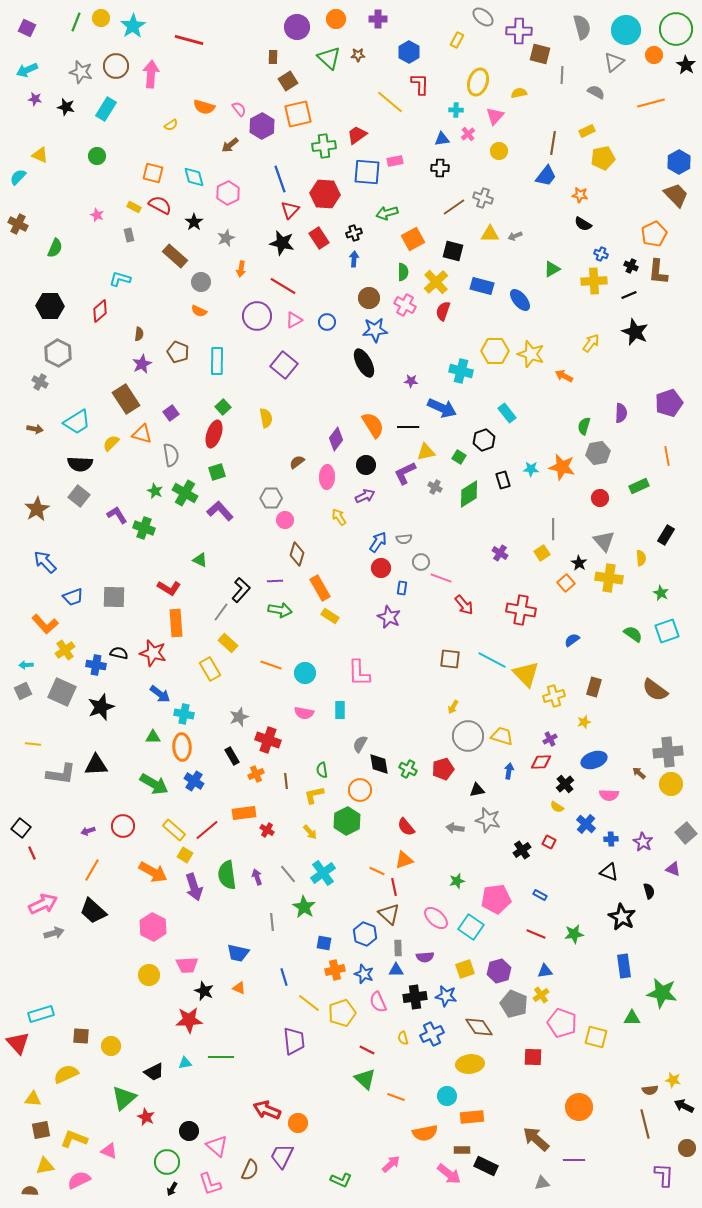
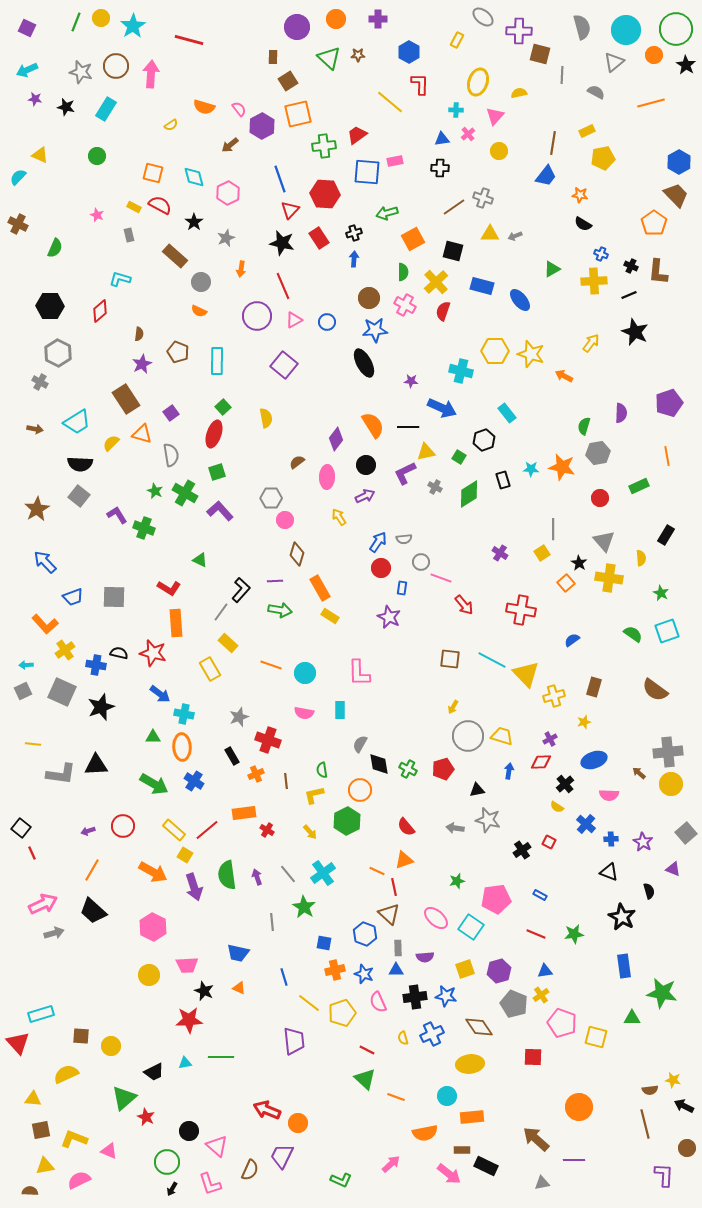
orange pentagon at (654, 234): moved 11 px up; rotated 10 degrees counterclockwise
red line at (283, 286): rotated 36 degrees clockwise
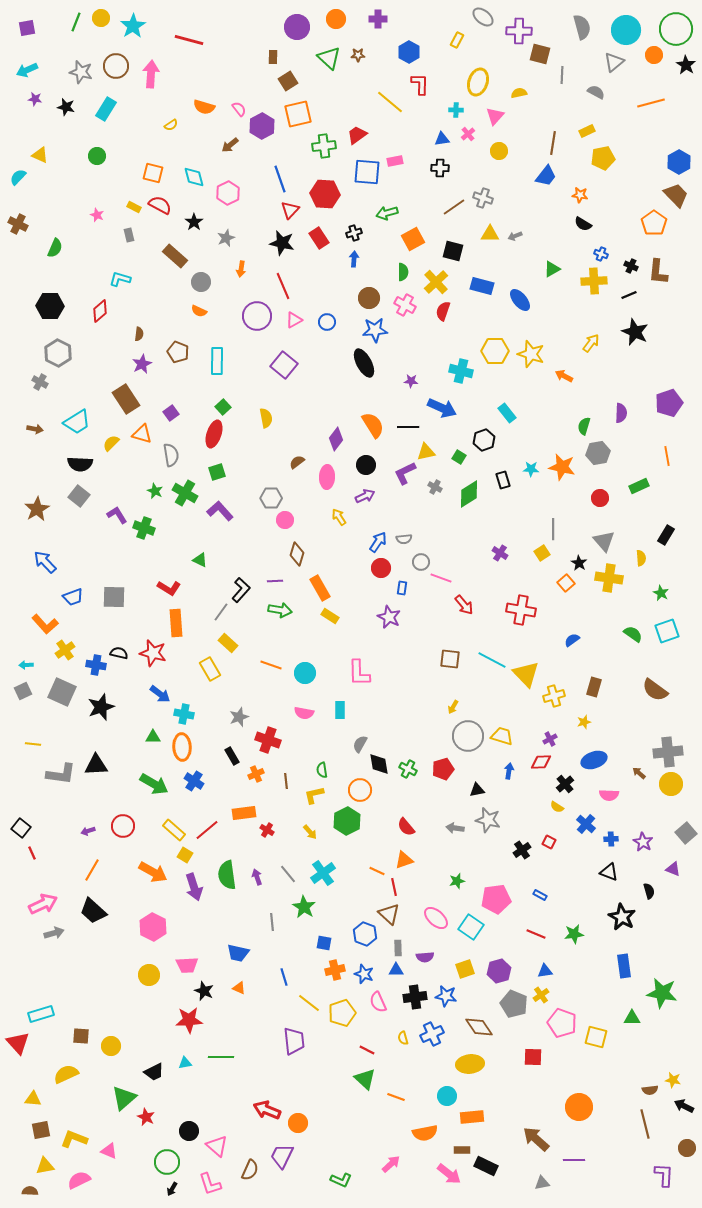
purple square at (27, 28): rotated 36 degrees counterclockwise
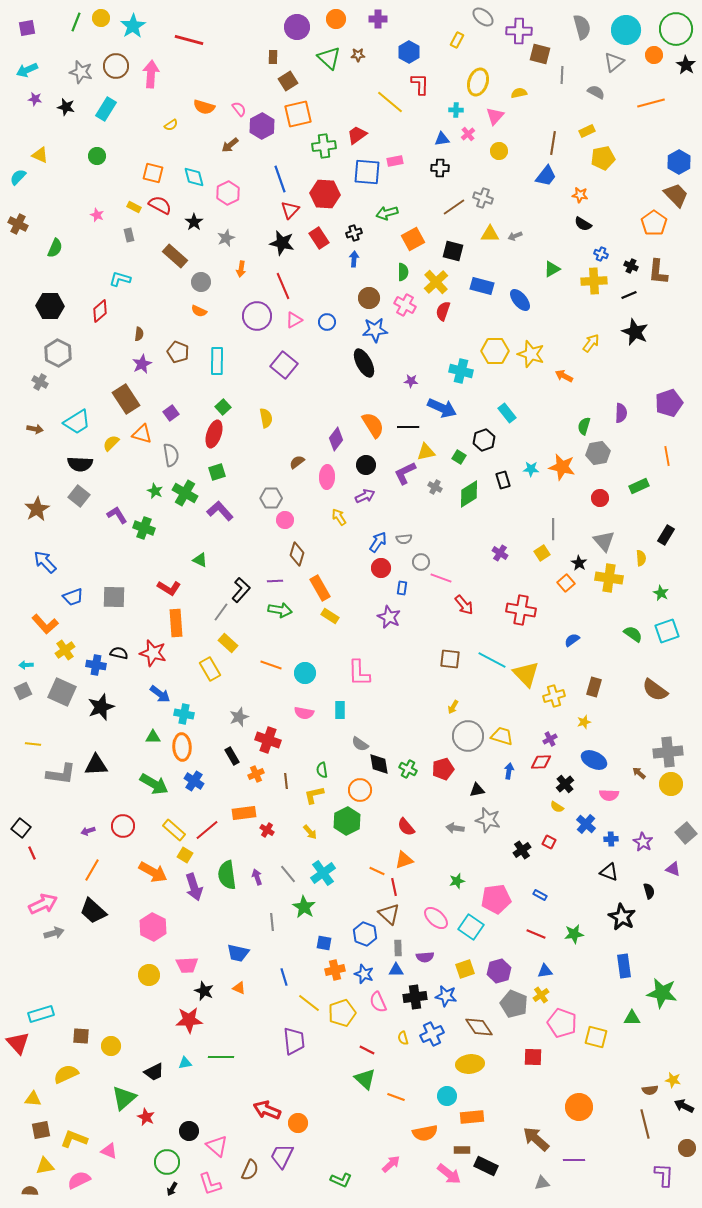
gray semicircle at (360, 744): rotated 84 degrees counterclockwise
blue ellipse at (594, 760): rotated 45 degrees clockwise
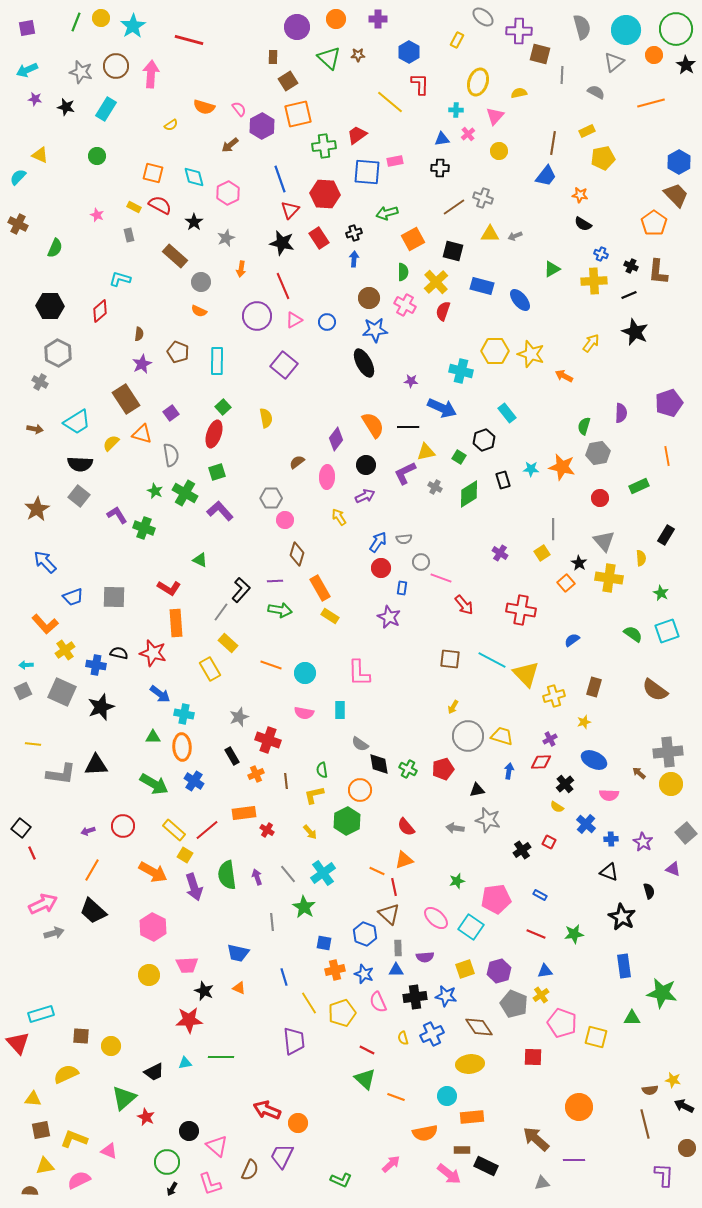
yellow line at (309, 1003): rotated 20 degrees clockwise
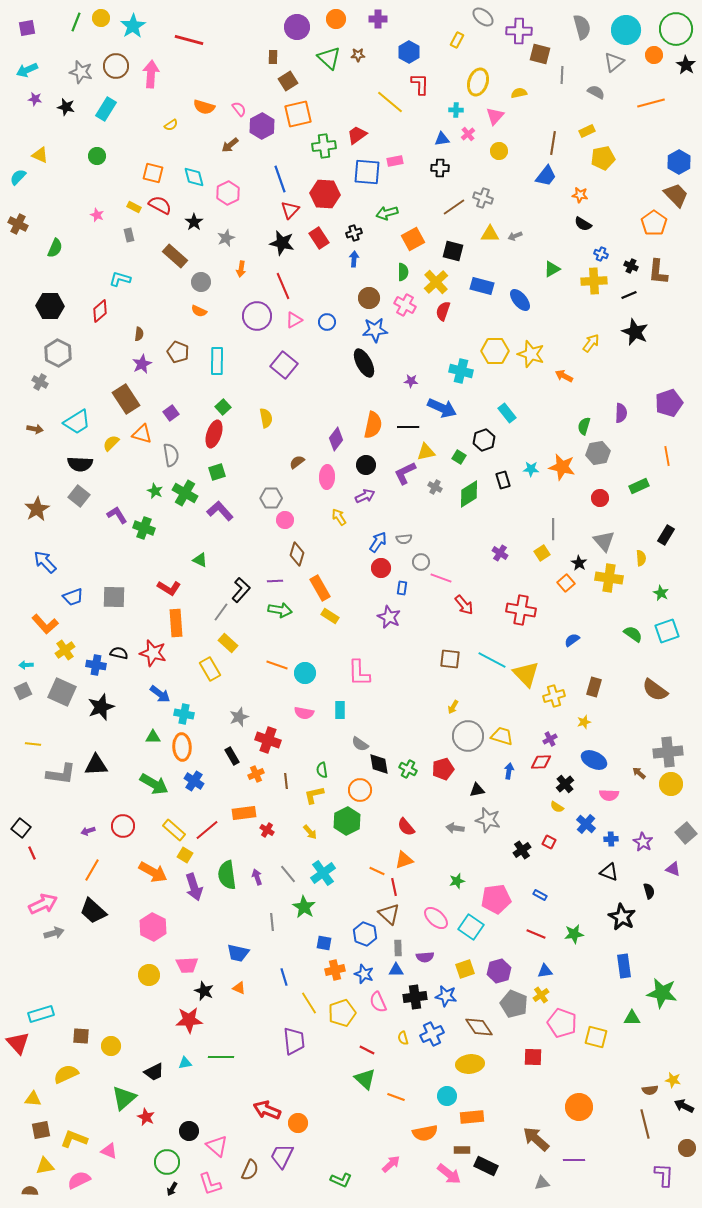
orange semicircle at (373, 425): rotated 44 degrees clockwise
orange line at (271, 665): moved 6 px right
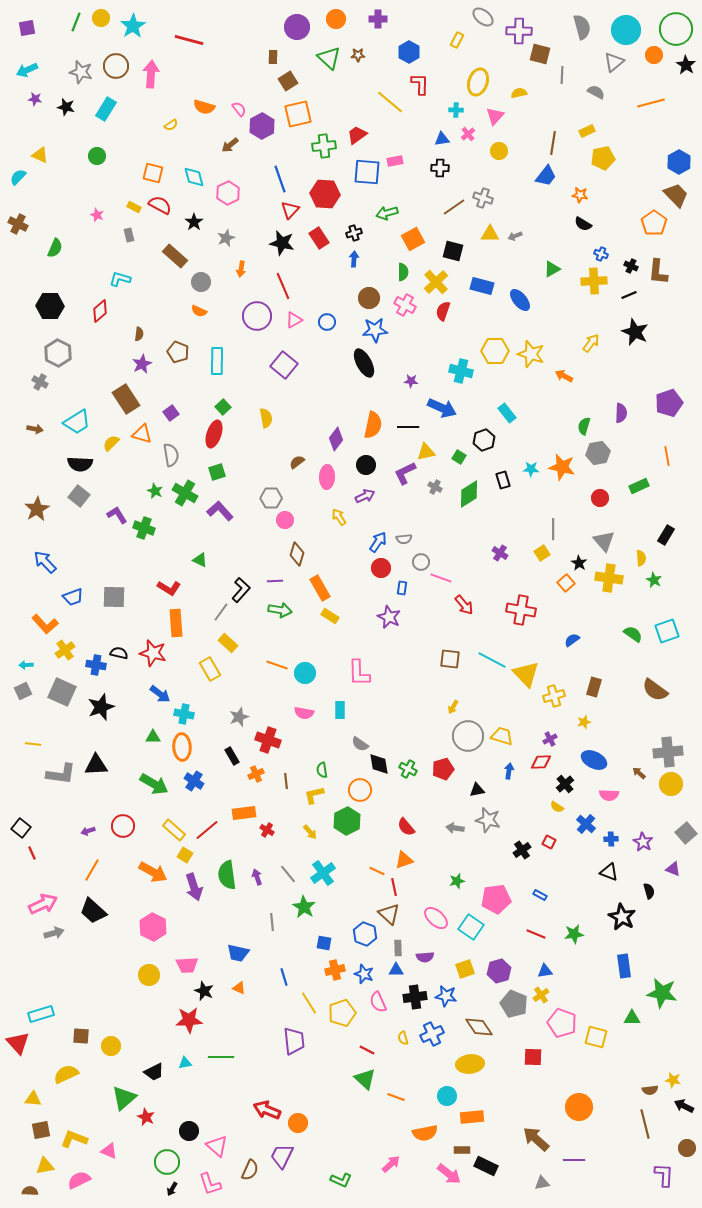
green star at (661, 593): moved 7 px left, 13 px up
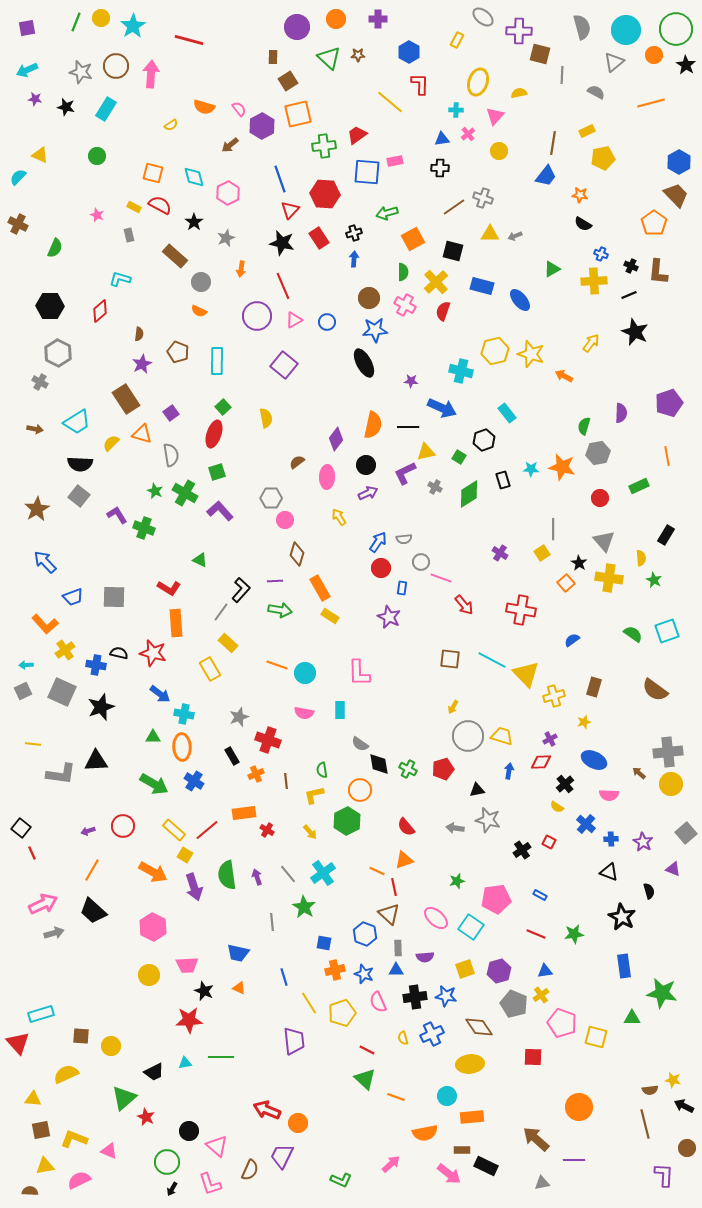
yellow hexagon at (495, 351): rotated 12 degrees counterclockwise
purple arrow at (365, 496): moved 3 px right, 3 px up
black triangle at (96, 765): moved 4 px up
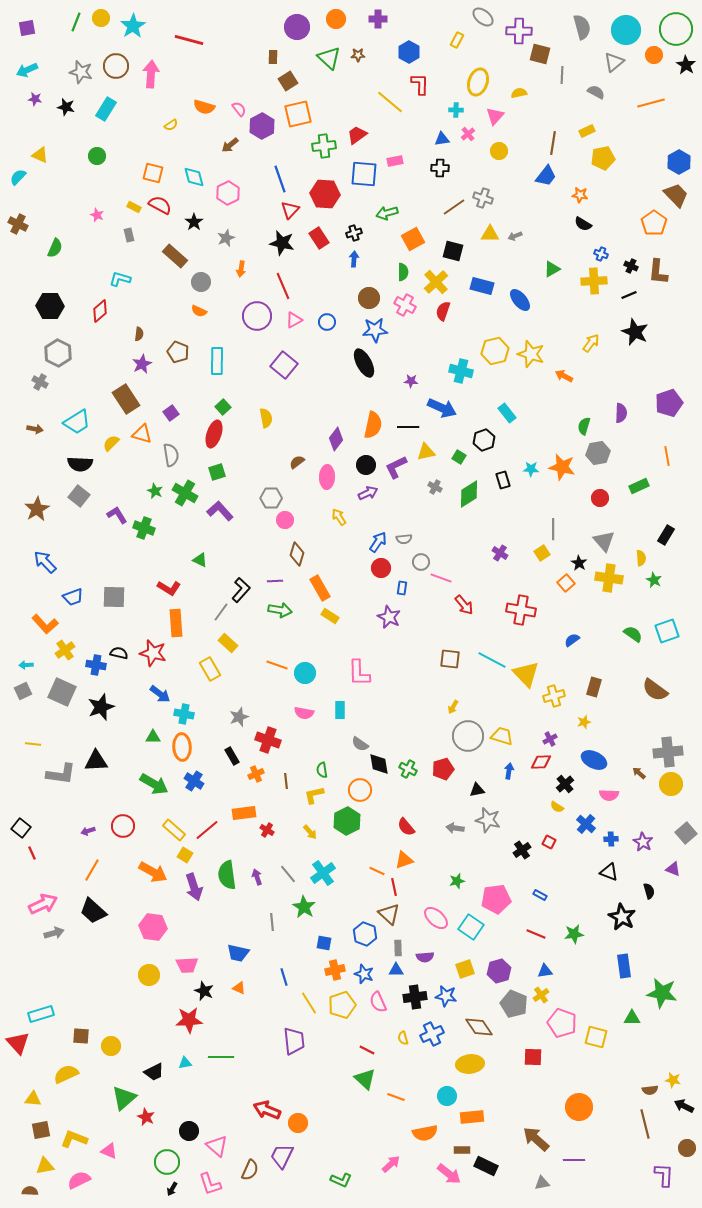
blue square at (367, 172): moved 3 px left, 2 px down
purple L-shape at (405, 473): moved 9 px left, 6 px up
pink hexagon at (153, 927): rotated 20 degrees counterclockwise
yellow pentagon at (342, 1013): moved 8 px up
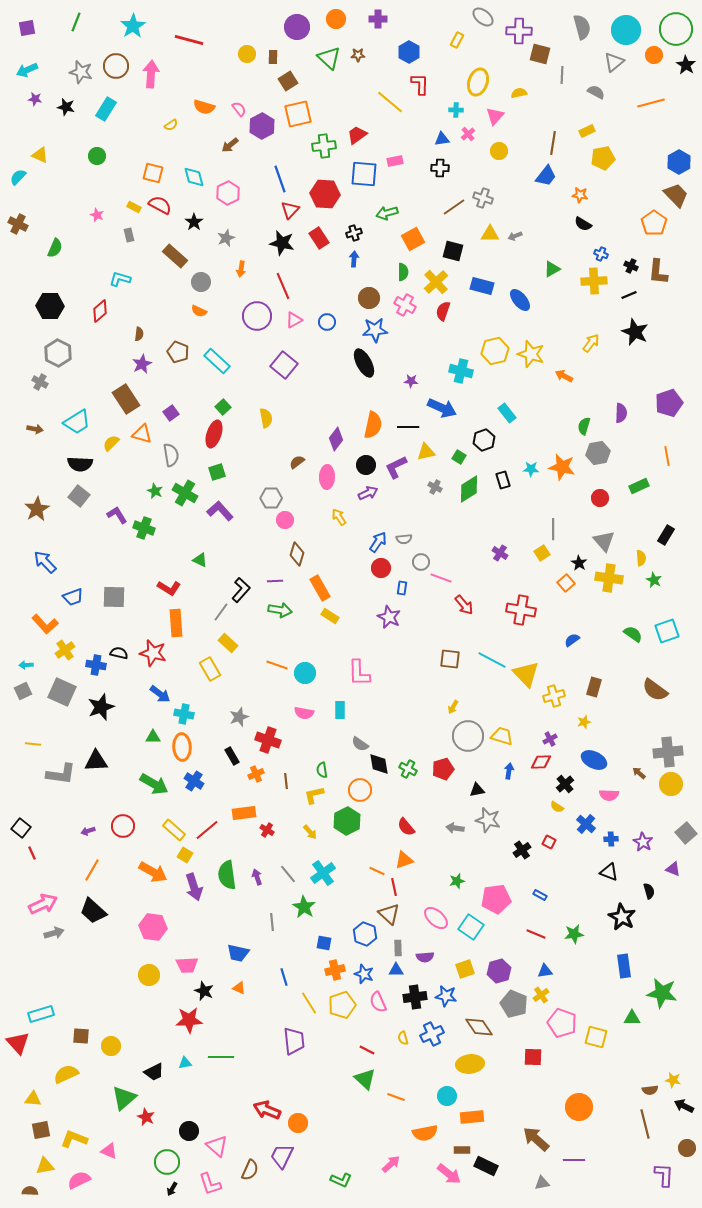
yellow circle at (101, 18): moved 146 px right, 36 px down
cyan rectangle at (217, 361): rotated 48 degrees counterclockwise
green diamond at (469, 494): moved 5 px up
